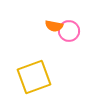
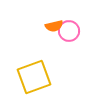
orange semicircle: rotated 24 degrees counterclockwise
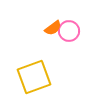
orange semicircle: moved 1 px left, 2 px down; rotated 24 degrees counterclockwise
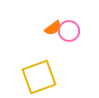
yellow square: moved 5 px right
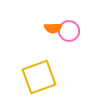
orange semicircle: rotated 36 degrees clockwise
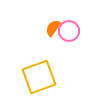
orange semicircle: rotated 126 degrees clockwise
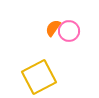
yellow square: rotated 8 degrees counterclockwise
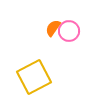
yellow square: moved 5 px left
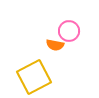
orange semicircle: moved 2 px right, 17 px down; rotated 114 degrees counterclockwise
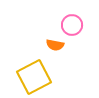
pink circle: moved 3 px right, 6 px up
